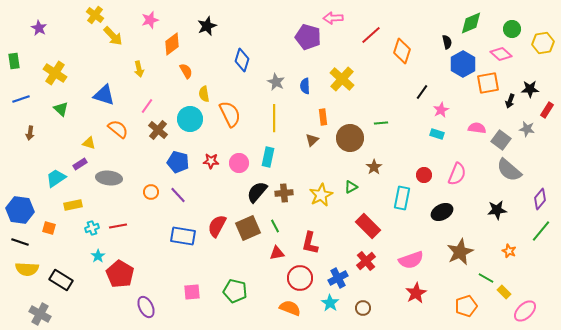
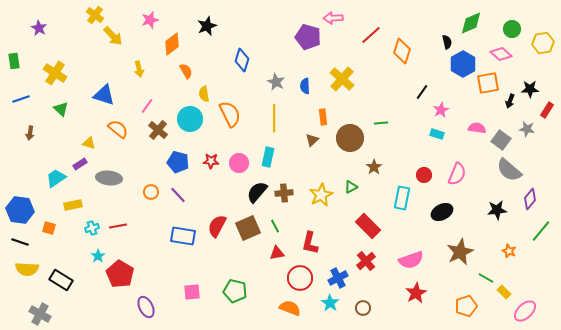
purple diamond at (540, 199): moved 10 px left
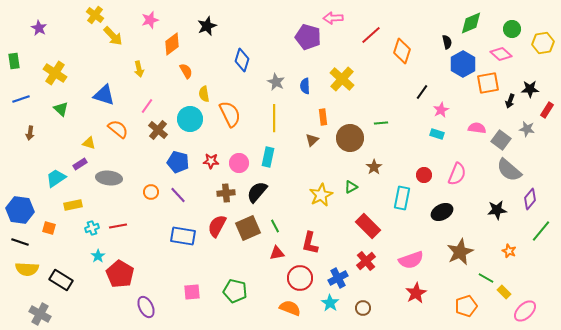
brown cross at (284, 193): moved 58 px left
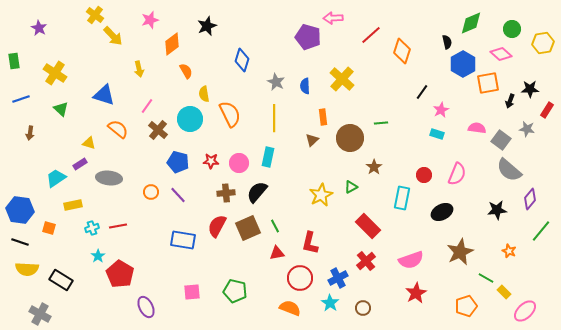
blue rectangle at (183, 236): moved 4 px down
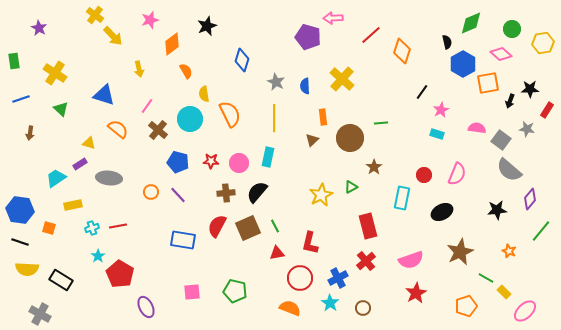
red rectangle at (368, 226): rotated 30 degrees clockwise
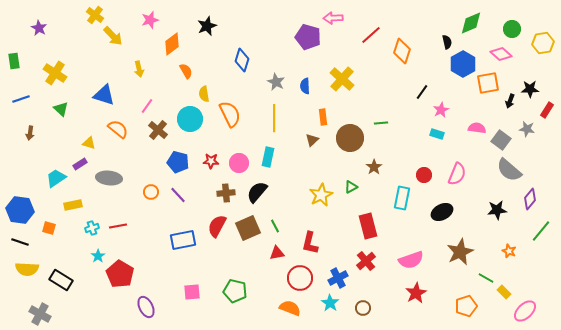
blue rectangle at (183, 240): rotated 20 degrees counterclockwise
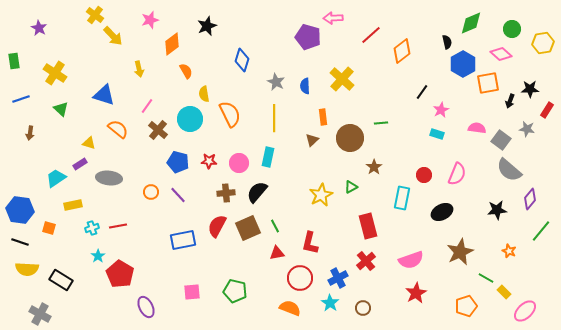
orange diamond at (402, 51): rotated 35 degrees clockwise
red star at (211, 161): moved 2 px left
